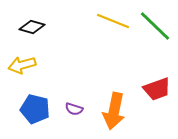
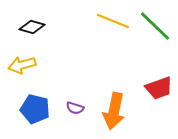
red trapezoid: moved 2 px right, 1 px up
purple semicircle: moved 1 px right, 1 px up
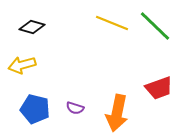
yellow line: moved 1 px left, 2 px down
orange arrow: moved 3 px right, 2 px down
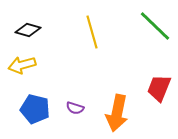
yellow line: moved 20 px left, 9 px down; rotated 52 degrees clockwise
black diamond: moved 4 px left, 3 px down
red trapezoid: rotated 132 degrees clockwise
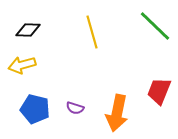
black diamond: rotated 15 degrees counterclockwise
red trapezoid: moved 3 px down
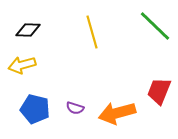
orange arrow: rotated 63 degrees clockwise
